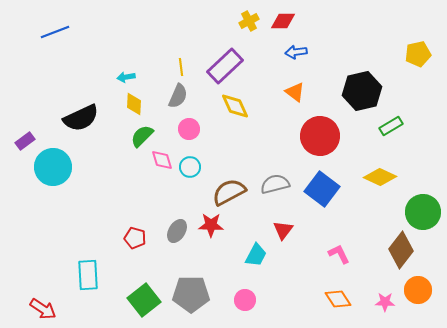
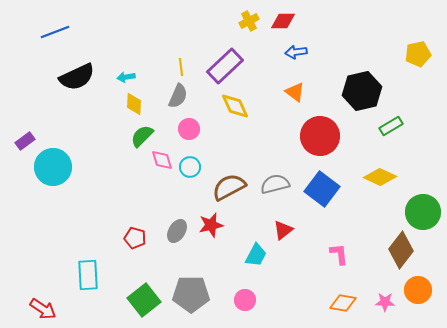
black semicircle at (81, 118): moved 4 px left, 41 px up
brown semicircle at (229, 192): moved 5 px up
red star at (211, 225): rotated 15 degrees counterclockwise
red triangle at (283, 230): rotated 15 degrees clockwise
pink L-shape at (339, 254): rotated 20 degrees clockwise
orange diamond at (338, 299): moved 5 px right, 4 px down; rotated 48 degrees counterclockwise
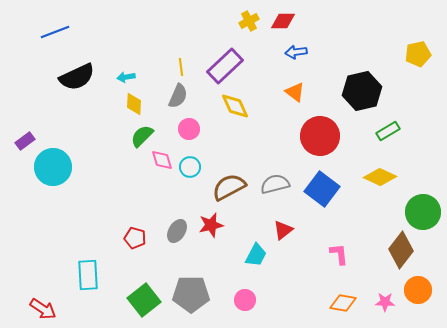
green rectangle at (391, 126): moved 3 px left, 5 px down
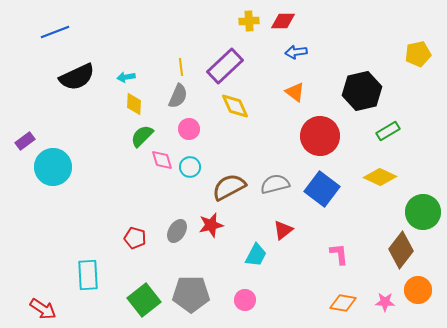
yellow cross at (249, 21): rotated 24 degrees clockwise
